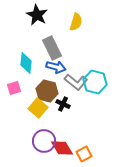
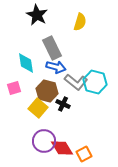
yellow semicircle: moved 4 px right
cyan diamond: rotated 15 degrees counterclockwise
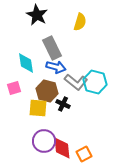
yellow square: rotated 36 degrees counterclockwise
red diamond: rotated 25 degrees clockwise
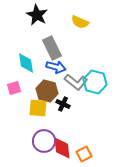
yellow semicircle: rotated 96 degrees clockwise
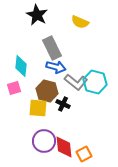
cyan diamond: moved 5 px left, 3 px down; rotated 15 degrees clockwise
red diamond: moved 2 px right, 1 px up
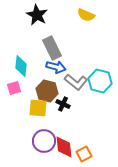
yellow semicircle: moved 6 px right, 7 px up
cyan hexagon: moved 5 px right, 1 px up
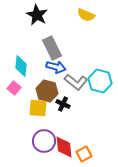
pink square: rotated 32 degrees counterclockwise
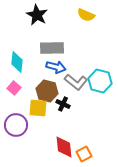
gray rectangle: rotated 65 degrees counterclockwise
cyan diamond: moved 4 px left, 4 px up
purple circle: moved 28 px left, 16 px up
